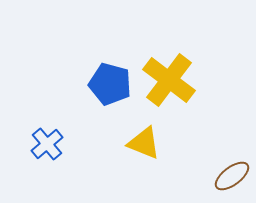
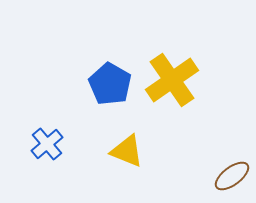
yellow cross: moved 3 px right; rotated 18 degrees clockwise
blue pentagon: rotated 15 degrees clockwise
yellow triangle: moved 17 px left, 8 px down
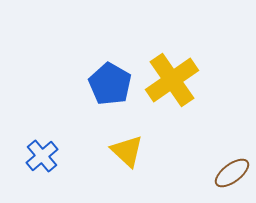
blue cross: moved 5 px left, 12 px down
yellow triangle: rotated 21 degrees clockwise
brown ellipse: moved 3 px up
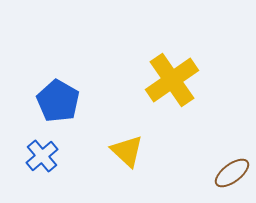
blue pentagon: moved 52 px left, 17 px down
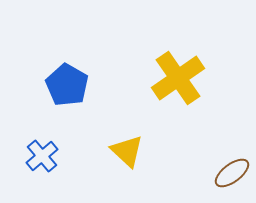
yellow cross: moved 6 px right, 2 px up
blue pentagon: moved 9 px right, 16 px up
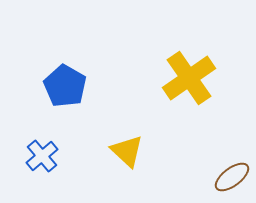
yellow cross: moved 11 px right
blue pentagon: moved 2 px left, 1 px down
brown ellipse: moved 4 px down
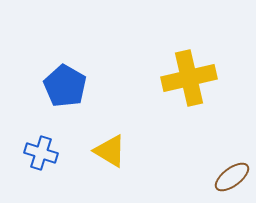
yellow cross: rotated 22 degrees clockwise
yellow triangle: moved 17 px left; rotated 12 degrees counterclockwise
blue cross: moved 1 px left, 3 px up; rotated 32 degrees counterclockwise
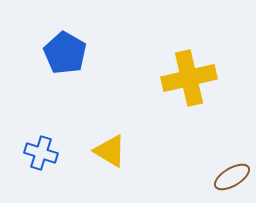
blue pentagon: moved 33 px up
brown ellipse: rotated 6 degrees clockwise
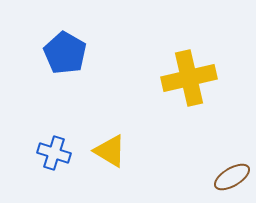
blue cross: moved 13 px right
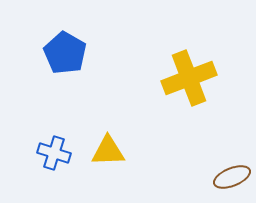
yellow cross: rotated 8 degrees counterclockwise
yellow triangle: moved 2 px left; rotated 33 degrees counterclockwise
brown ellipse: rotated 9 degrees clockwise
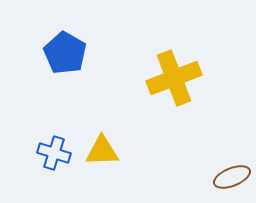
yellow cross: moved 15 px left
yellow triangle: moved 6 px left
